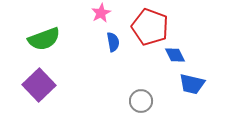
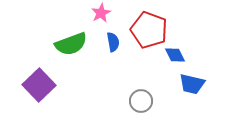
red pentagon: moved 1 px left, 3 px down
green semicircle: moved 27 px right, 5 px down
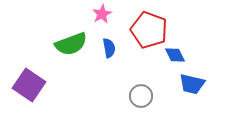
pink star: moved 1 px right, 1 px down
blue semicircle: moved 4 px left, 6 px down
purple square: moved 10 px left; rotated 12 degrees counterclockwise
gray circle: moved 5 px up
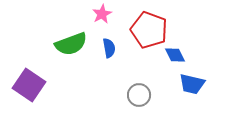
gray circle: moved 2 px left, 1 px up
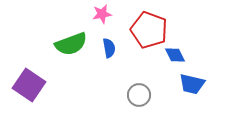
pink star: rotated 18 degrees clockwise
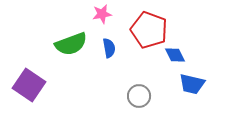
gray circle: moved 1 px down
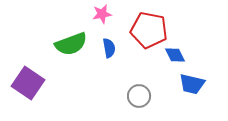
red pentagon: rotated 9 degrees counterclockwise
purple square: moved 1 px left, 2 px up
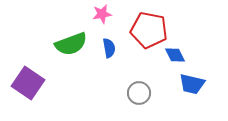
gray circle: moved 3 px up
